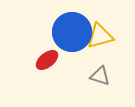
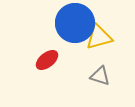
blue circle: moved 3 px right, 9 px up
yellow triangle: moved 1 px left, 1 px down
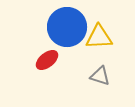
blue circle: moved 8 px left, 4 px down
yellow triangle: rotated 12 degrees clockwise
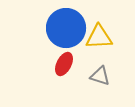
blue circle: moved 1 px left, 1 px down
red ellipse: moved 17 px right, 4 px down; rotated 25 degrees counterclockwise
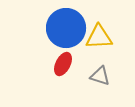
red ellipse: moved 1 px left
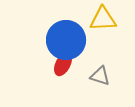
blue circle: moved 12 px down
yellow triangle: moved 4 px right, 18 px up
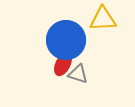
gray triangle: moved 22 px left, 2 px up
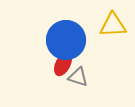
yellow triangle: moved 10 px right, 6 px down
gray triangle: moved 3 px down
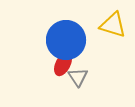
yellow triangle: rotated 20 degrees clockwise
gray triangle: rotated 40 degrees clockwise
